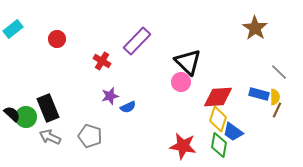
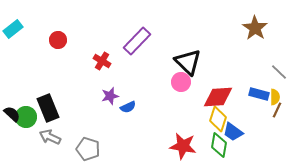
red circle: moved 1 px right, 1 px down
gray pentagon: moved 2 px left, 13 px down
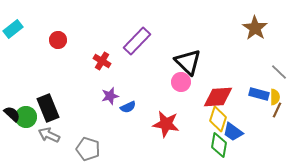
gray arrow: moved 1 px left, 2 px up
red star: moved 17 px left, 22 px up
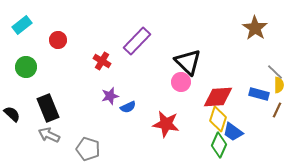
cyan rectangle: moved 9 px right, 4 px up
gray line: moved 4 px left
yellow semicircle: moved 4 px right, 12 px up
green circle: moved 50 px up
green diamond: rotated 15 degrees clockwise
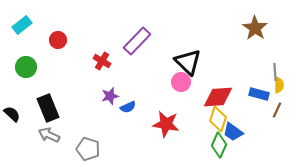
gray line: rotated 42 degrees clockwise
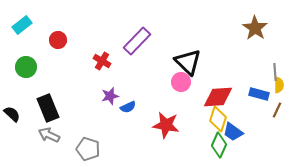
red star: moved 1 px down
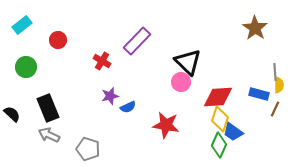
brown line: moved 2 px left, 1 px up
yellow diamond: moved 2 px right
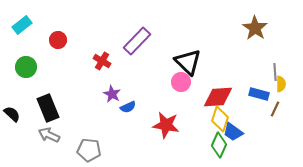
yellow semicircle: moved 2 px right, 1 px up
purple star: moved 2 px right, 2 px up; rotated 30 degrees counterclockwise
gray pentagon: moved 1 px right, 1 px down; rotated 10 degrees counterclockwise
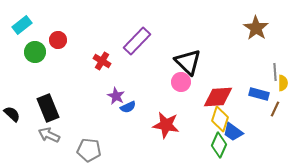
brown star: moved 1 px right
green circle: moved 9 px right, 15 px up
yellow semicircle: moved 2 px right, 1 px up
purple star: moved 4 px right, 2 px down
